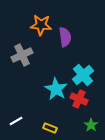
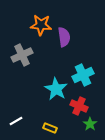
purple semicircle: moved 1 px left
cyan cross: rotated 15 degrees clockwise
red cross: moved 7 px down
green star: moved 1 px left, 1 px up
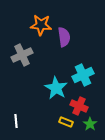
cyan star: moved 1 px up
white line: rotated 64 degrees counterclockwise
yellow rectangle: moved 16 px right, 6 px up
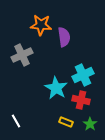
red cross: moved 2 px right, 6 px up; rotated 12 degrees counterclockwise
white line: rotated 24 degrees counterclockwise
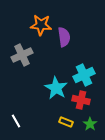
cyan cross: moved 1 px right
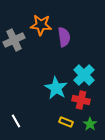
gray cross: moved 8 px left, 15 px up
cyan cross: rotated 20 degrees counterclockwise
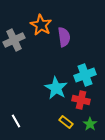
orange star: rotated 25 degrees clockwise
cyan cross: moved 1 px right; rotated 25 degrees clockwise
yellow rectangle: rotated 16 degrees clockwise
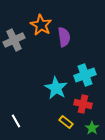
red cross: moved 2 px right, 4 px down
green star: moved 2 px right, 4 px down
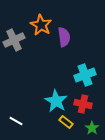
cyan star: moved 13 px down
white line: rotated 32 degrees counterclockwise
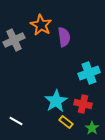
cyan cross: moved 4 px right, 2 px up
cyan star: rotated 10 degrees clockwise
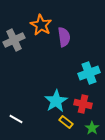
white line: moved 2 px up
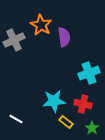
cyan star: moved 2 px left; rotated 25 degrees clockwise
